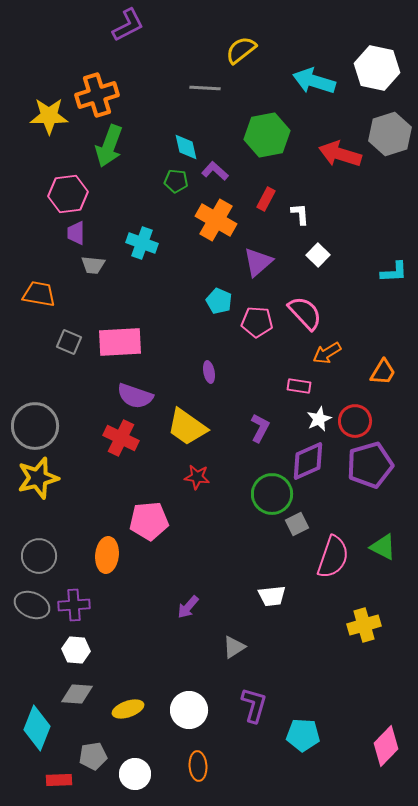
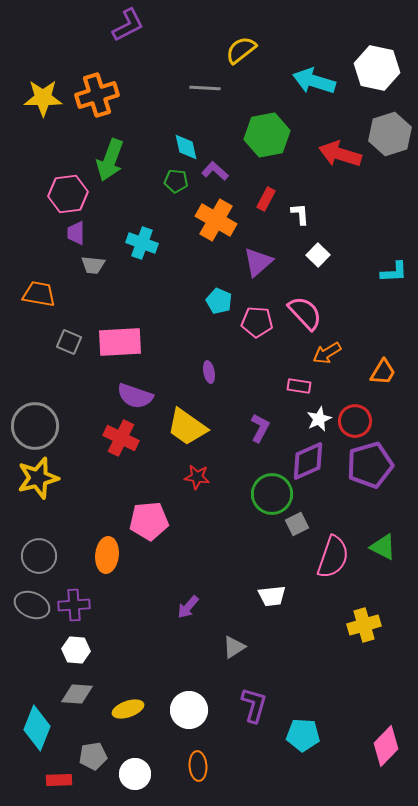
yellow star at (49, 116): moved 6 px left, 18 px up
green arrow at (109, 146): moved 1 px right, 14 px down
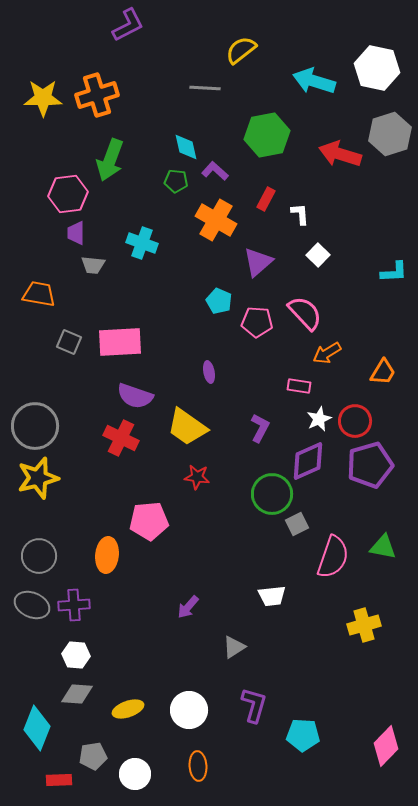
green triangle at (383, 547): rotated 16 degrees counterclockwise
white hexagon at (76, 650): moved 5 px down
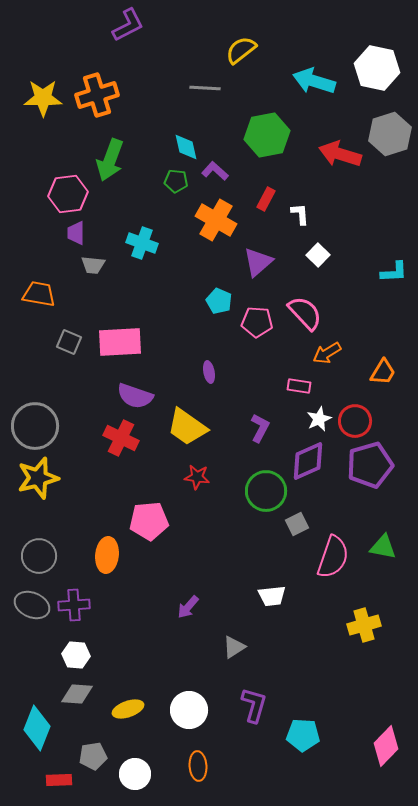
green circle at (272, 494): moved 6 px left, 3 px up
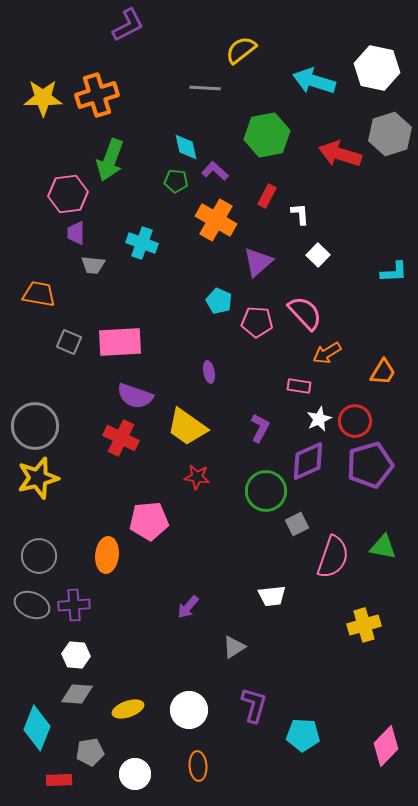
red rectangle at (266, 199): moved 1 px right, 3 px up
gray pentagon at (93, 756): moved 3 px left, 4 px up
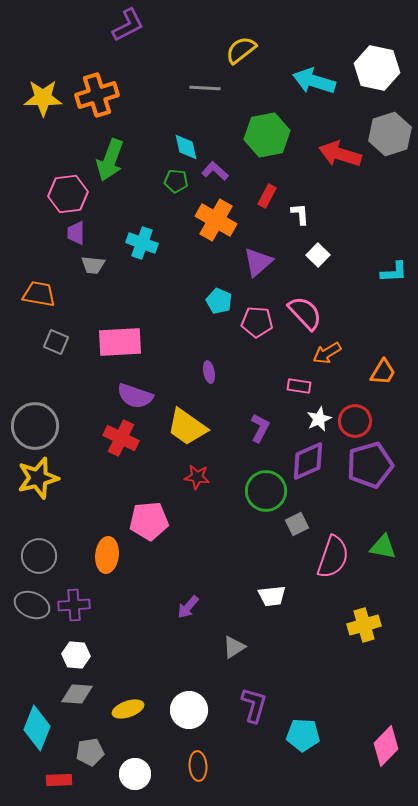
gray square at (69, 342): moved 13 px left
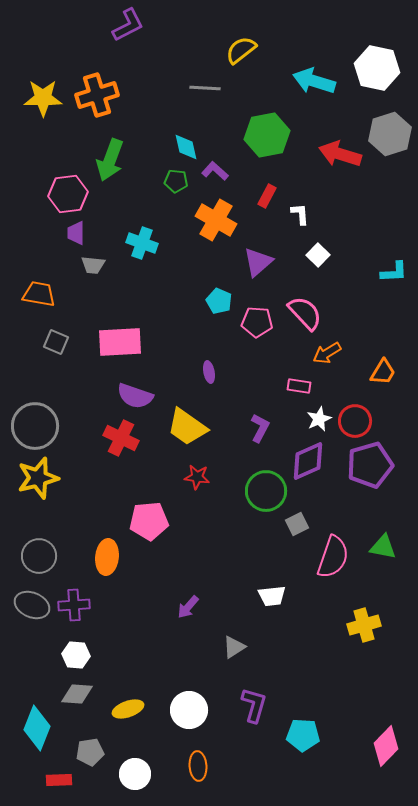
orange ellipse at (107, 555): moved 2 px down
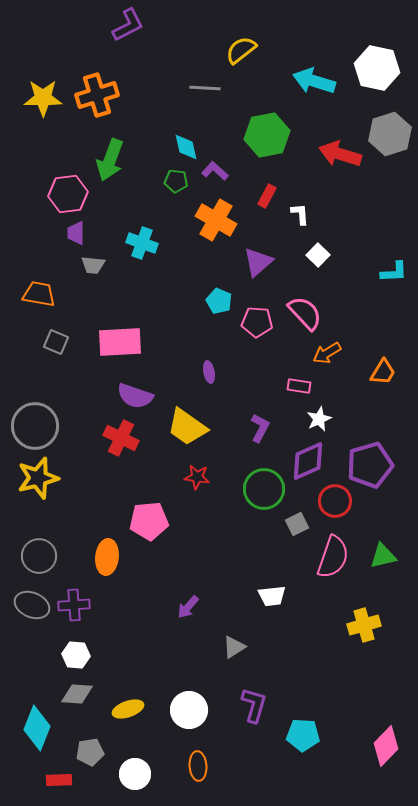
red circle at (355, 421): moved 20 px left, 80 px down
green circle at (266, 491): moved 2 px left, 2 px up
green triangle at (383, 547): moved 9 px down; rotated 24 degrees counterclockwise
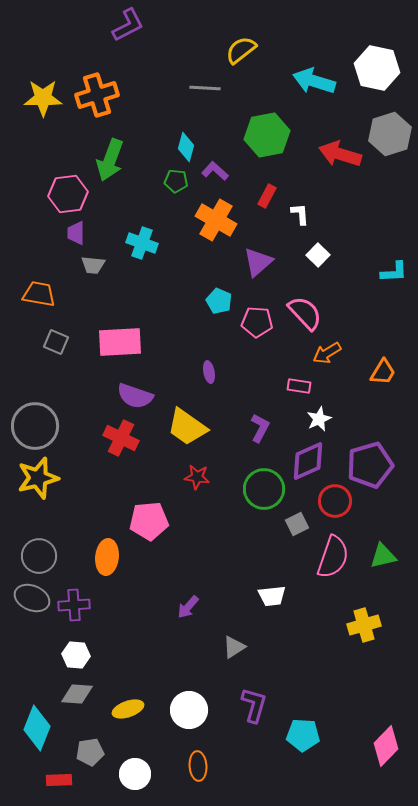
cyan diamond at (186, 147): rotated 28 degrees clockwise
gray ellipse at (32, 605): moved 7 px up
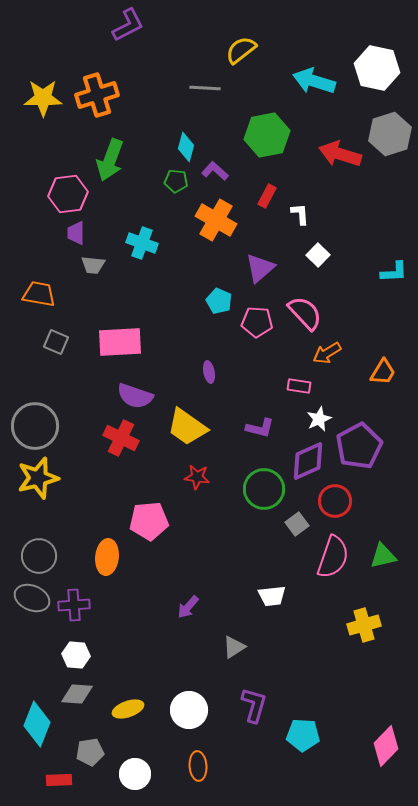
purple triangle at (258, 262): moved 2 px right, 6 px down
purple L-shape at (260, 428): rotated 76 degrees clockwise
purple pentagon at (370, 465): moved 11 px left, 19 px up; rotated 12 degrees counterclockwise
gray square at (297, 524): rotated 10 degrees counterclockwise
cyan diamond at (37, 728): moved 4 px up
